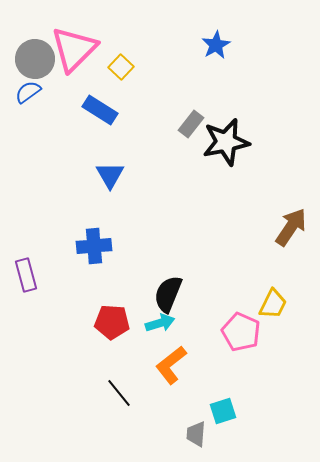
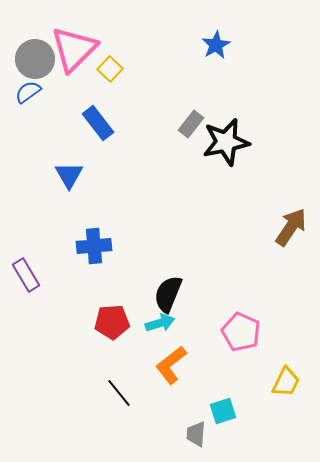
yellow square: moved 11 px left, 2 px down
blue rectangle: moved 2 px left, 13 px down; rotated 20 degrees clockwise
blue triangle: moved 41 px left
purple rectangle: rotated 16 degrees counterclockwise
yellow trapezoid: moved 13 px right, 78 px down
red pentagon: rotated 8 degrees counterclockwise
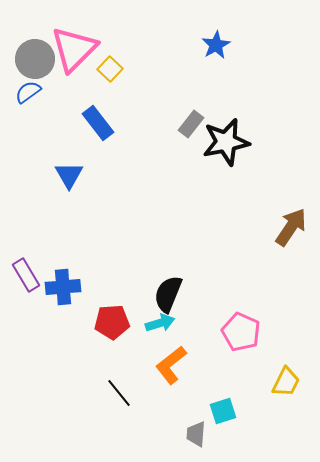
blue cross: moved 31 px left, 41 px down
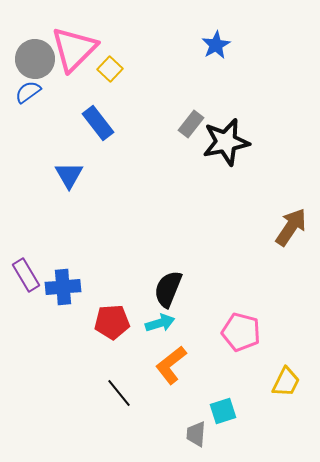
black semicircle: moved 5 px up
pink pentagon: rotated 9 degrees counterclockwise
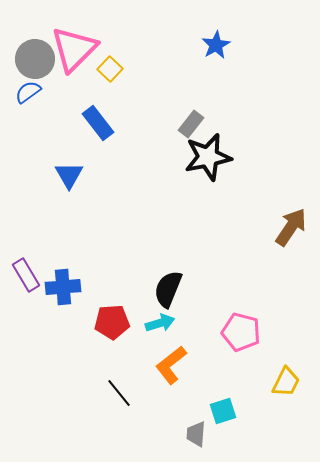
black star: moved 18 px left, 15 px down
